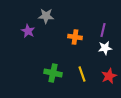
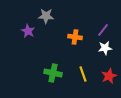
purple line: rotated 24 degrees clockwise
yellow line: moved 1 px right
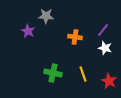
white star: rotated 24 degrees clockwise
red star: moved 5 px down; rotated 21 degrees counterclockwise
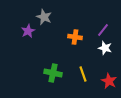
gray star: moved 2 px left, 1 px down; rotated 21 degrees clockwise
purple star: rotated 16 degrees clockwise
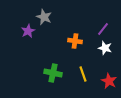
purple line: moved 1 px up
orange cross: moved 4 px down
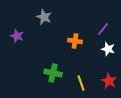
purple star: moved 11 px left, 5 px down; rotated 24 degrees counterclockwise
white star: moved 3 px right, 1 px down
yellow line: moved 2 px left, 9 px down
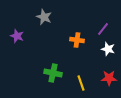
orange cross: moved 2 px right, 1 px up
red star: moved 3 px up; rotated 28 degrees counterclockwise
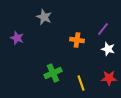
purple star: moved 2 px down
green cross: rotated 36 degrees counterclockwise
